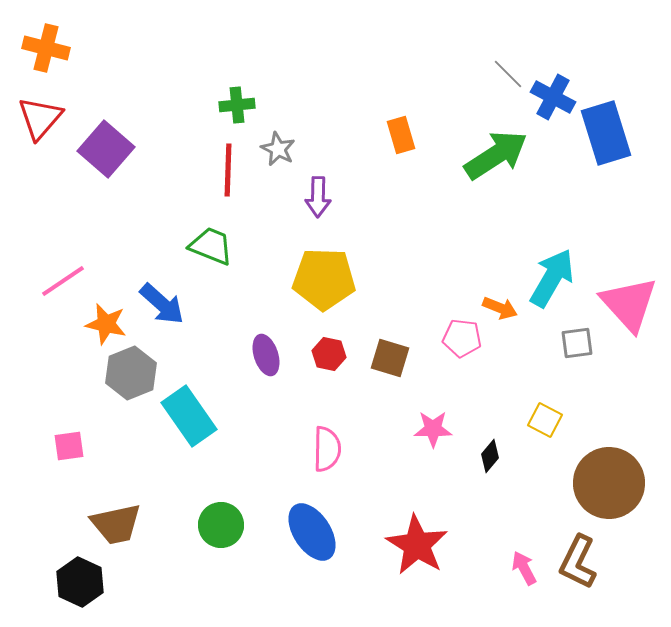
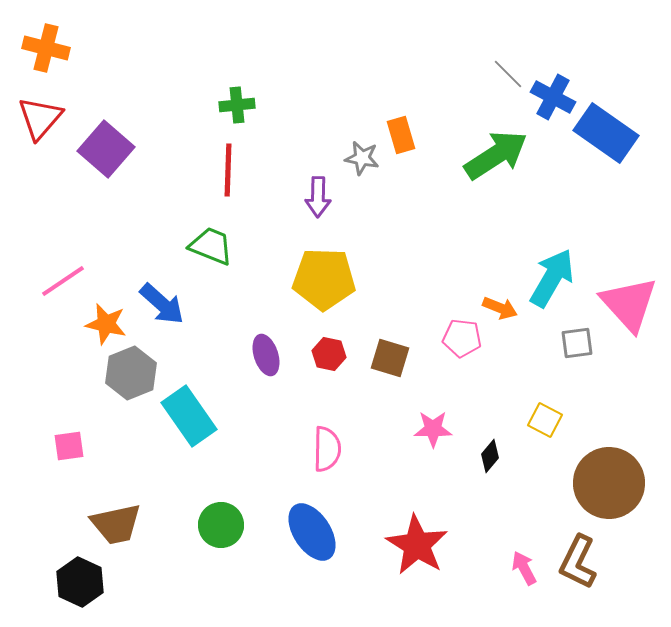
blue rectangle: rotated 38 degrees counterclockwise
gray star: moved 84 px right, 9 px down; rotated 16 degrees counterclockwise
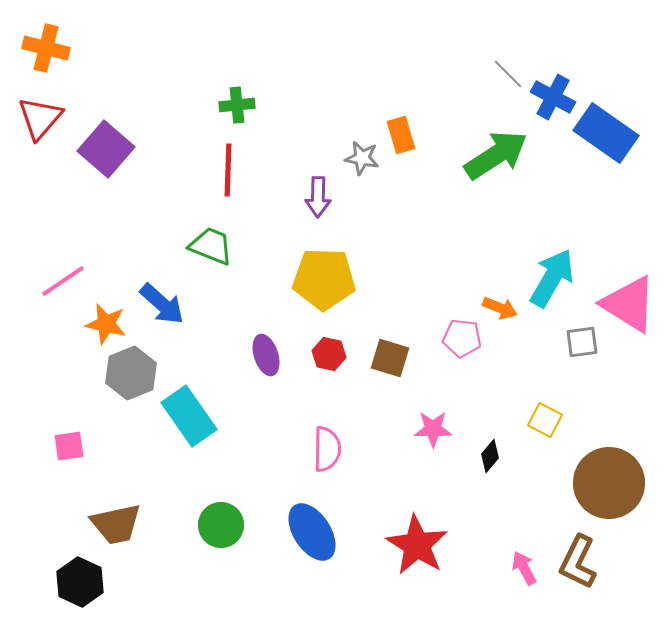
pink triangle: rotated 16 degrees counterclockwise
gray square: moved 5 px right, 1 px up
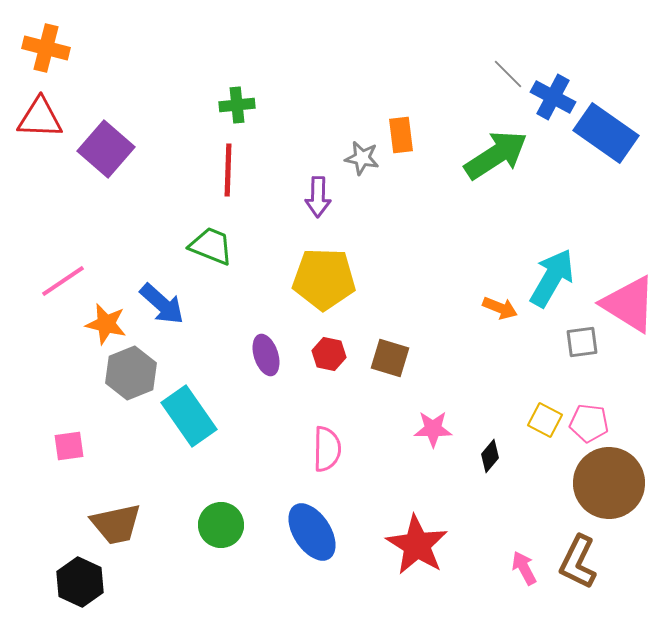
red triangle: rotated 51 degrees clockwise
orange rectangle: rotated 9 degrees clockwise
pink pentagon: moved 127 px right, 85 px down
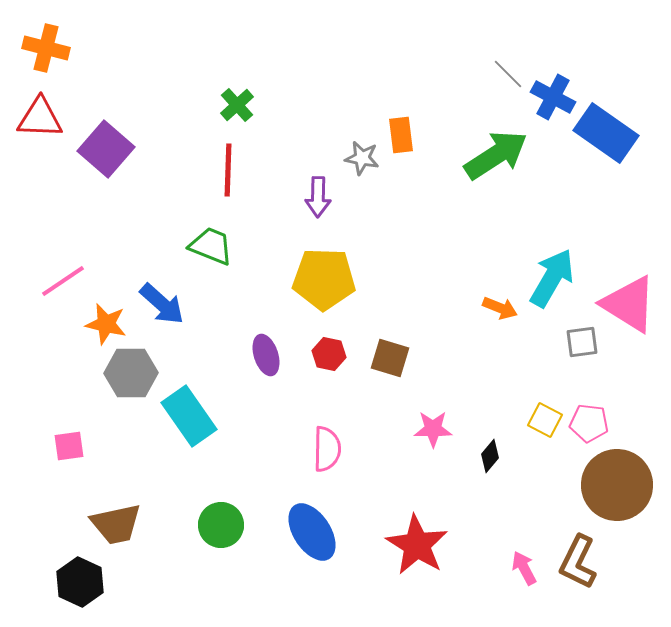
green cross: rotated 36 degrees counterclockwise
gray hexagon: rotated 21 degrees clockwise
brown circle: moved 8 px right, 2 px down
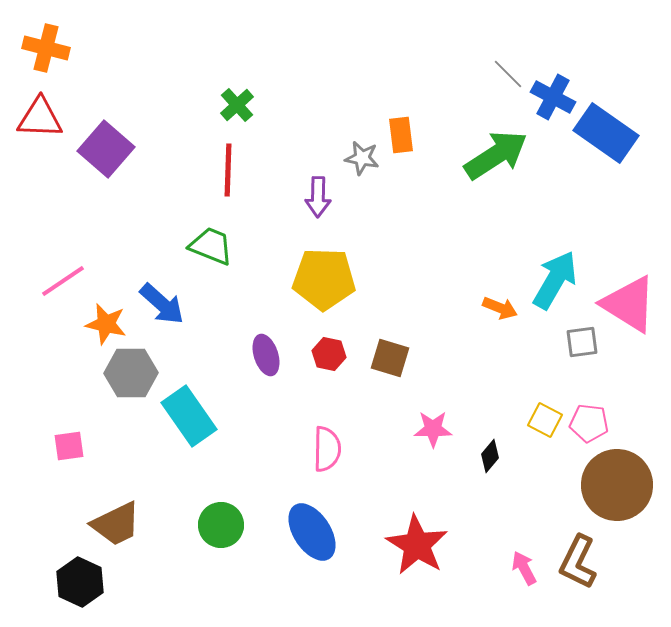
cyan arrow: moved 3 px right, 2 px down
brown trapezoid: rotated 14 degrees counterclockwise
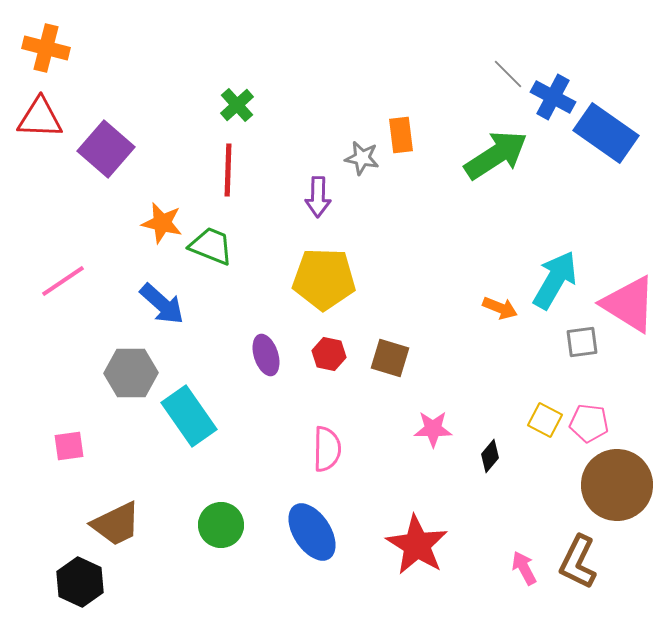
orange star: moved 56 px right, 101 px up
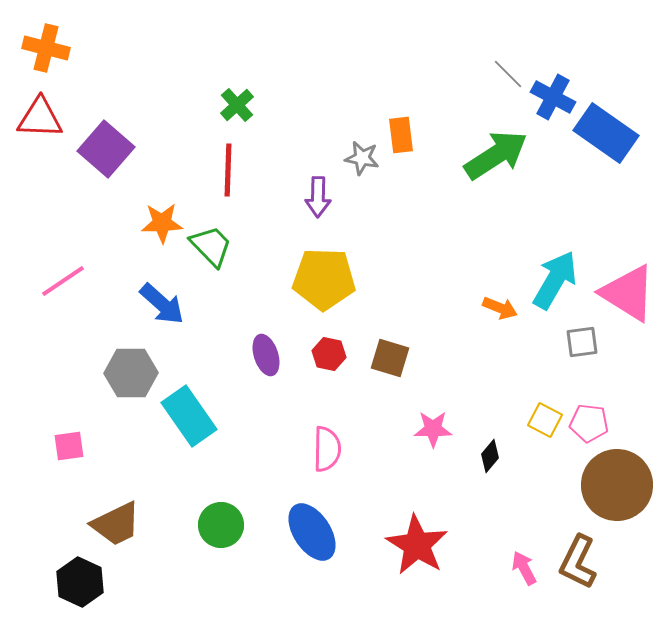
orange star: rotated 15 degrees counterclockwise
green trapezoid: rotated 24 degrees clockwise
pink triangle: moved 1 px left, 11 px up
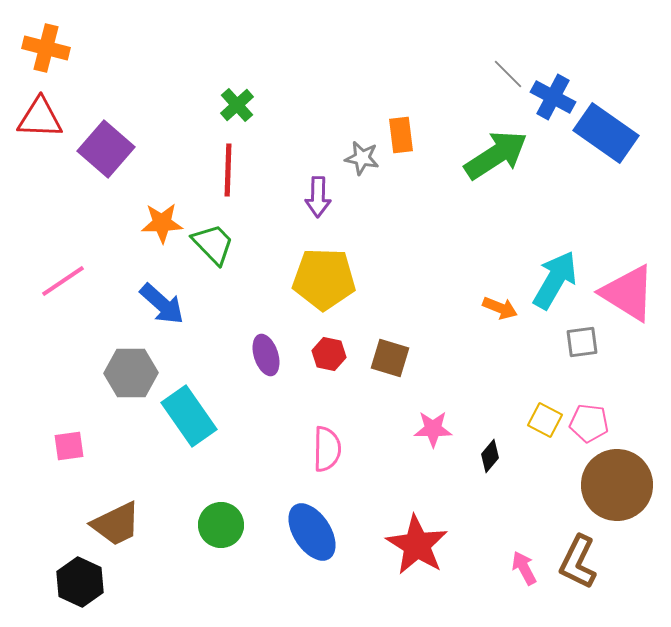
green trapezoid: moved 2 px right, 2 px up
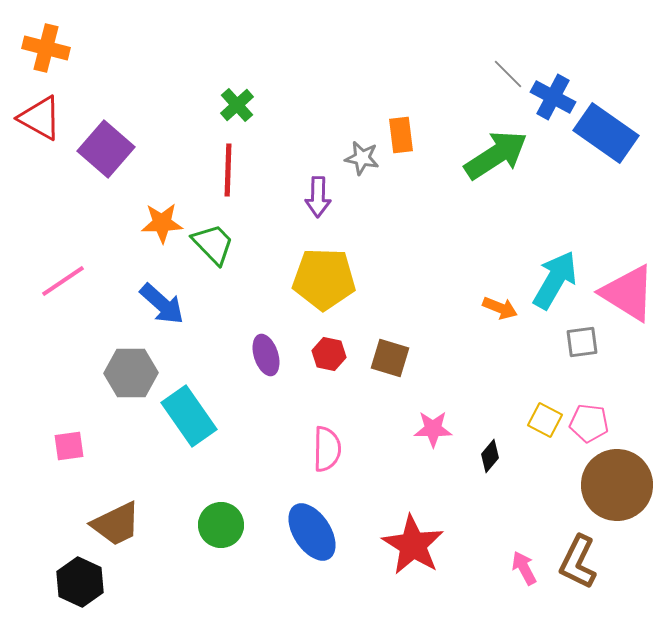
red triangle: rotated 27 degrees clockwise
red star: moved 4 px left
